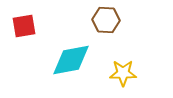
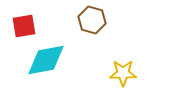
brown hexagon: moved 14 px left; rotated 12 degrees clockwise
cyan diamond: moved 25 px left
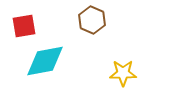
brown hexagon: rotated 8 degrees clockwise
cyan diamond: moved 1 px left, 1 px down
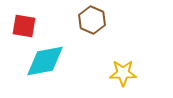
red square: rotated 20 degrees clockwise
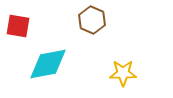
red square: moved 6 px left
cyan diamond: moved 3 px right, 3 px down
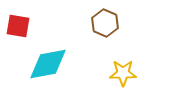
brown hexagon: moved 13 px right, 3 px down
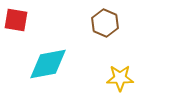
red square: moved 2 px left, 6 px up
yellow star: moved 3 px left, 5 px down
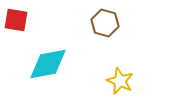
brown hexagon: rotated 8 degrees counterclockwise
yellow star: moved 3 px down; rotated 24 degrees clockwise
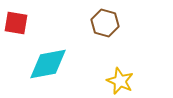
red square: moved 3 px down
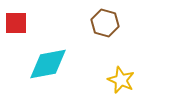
red square: rotated 10 degrees counterclockwise
yellow star: moved 1 px right, 1 px up
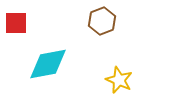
brown hexagon: moved 3 px left, 2 px up; rotated 24 degrees clockwise
yellow star: moved 2 px left
